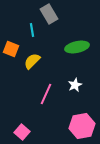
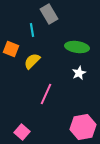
green ellipse: rotated 20 degrees clockwise
white star: moved 4 px right, 12 px up
pink hexagon: moved 1 px right, 1 px down
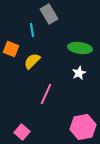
green ellipse: moved 3 px right, 1 px down
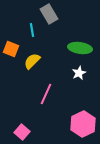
pink hexagon: moved 3 px up; rotated 15 degrees counterclockwise
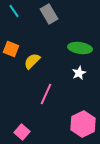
cyan line: moved 18 px left, 19 px up; rotated 24 degrees counterclockwise
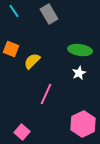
green ellipse: moved 2 px down
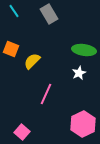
green ellipse: moved 4 px right
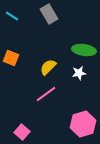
cyan line: moved 2 px left, 5 px down; rotated 24 degrees counterclockwise
orange square: moved 9 px down
yellow semicircle: moved 16 px right, 6 px down
white star: rotated 16 degrees clockwise
pink line: rotated 30 degrees clockwise
pink hexagon: rotated 10 degrees clockwise
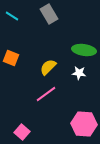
white star: rotated 16 degrees clockwise
pink hexagon: moved 1 px right; rotated 20 degrees clockwise
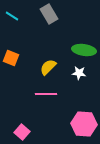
pink line: rotated 35 degrees clockwise
